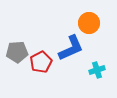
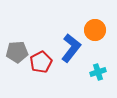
orange circle: moved 6 px right, 7 px down
blue L-shape: rotated 28 degrees counterclockwise
cyan cross: moved 1 px right, 2 px down
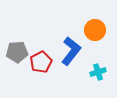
blue L-shape: moved 3 px down
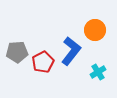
red pentagon: moved 2 px right
cyan cross: rotated 14 degrees counterclockwise
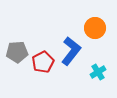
orange circle: moved 2 px up
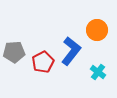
orange circle: moved 2 px right, 2 px down
gray pentagon: moved 3 px left
cyan cross: rotated 21 degrees counterclockwise
